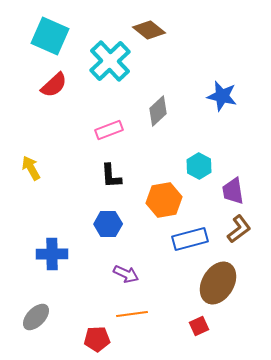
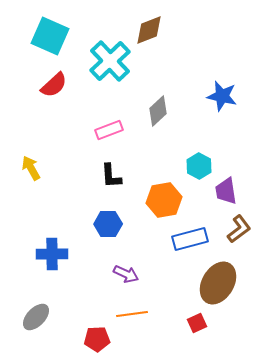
brown diamond: rotated 60 degrees counterclockwise
purple trapezoid: moved 7 px left
red square: moved 2 px left, 3 px up
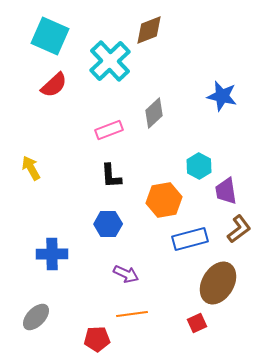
gray diamond: moved 4 px left, 2 px down
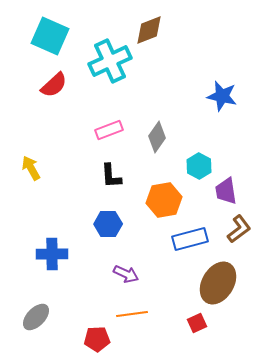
cyan cross: rotated 18 degrees clockwise
gray diamond: moved 3 px right, 24 px down; rotated 12 degrees counterclockwise
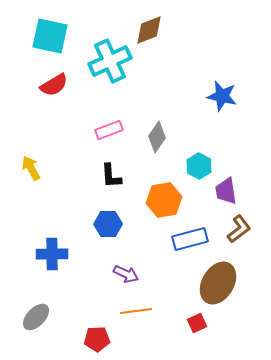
cyan square: rotated 12 degrees counterclockwise
red semicircle: rotated 12 degrees clockwise
orange line: moved 4 px right, 3 px up
